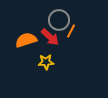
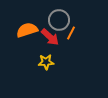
orange line: moved 2 px down
orange semicircle: moved 1 px right, 10 px up
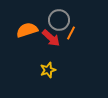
red arrow: moved 1 px right, 1 px down
yellow star: moved 2 px right, 8 px down; rotated 14 degrees counterclockwise
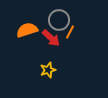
orange line: moved 1 px left, 1 px up
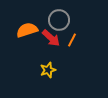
orange line: moved 2 px right, 8 px down
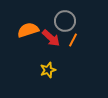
gray circle: moved 6 px right, 1 px down
orange semicircle: moved 1 px right
orange line: moved 1 px right
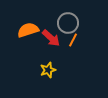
gray circle: moved 3 px right, 2 px down
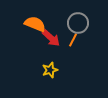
gray circle: moved 10 px right
orange semicircle: moved 7 px right, 6 px up; rotated 40 degrees clockwise
yellow star: moved 2 px right
